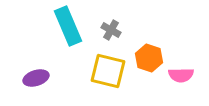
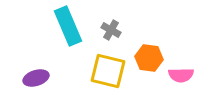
orange hexagon: rotated 12 degrees counterclockwise
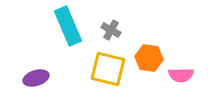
yellow square: moved 2 px up
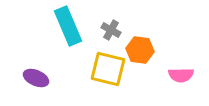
orange hexagon: moved 9 px left, 8 px up
purple ellipse: rotated 40 degrees clockwise
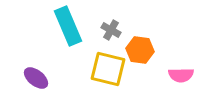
purple ellipse: rotated 15 degrees clockwise
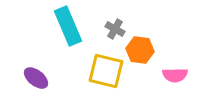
gray cross: moved 4 px right, 1 px up
yellow square: moved 2 px left, 2 px down
pink semicircle: moved 6 px left
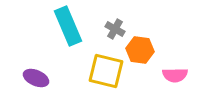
purple ellipse: rotated 15 degrees counterclockwise
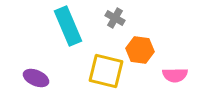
gray cross: moved 11 px up
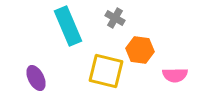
purple ellipse: rotated 40 degrees clockwise
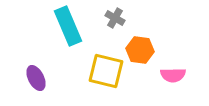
pink semicircle: moved 2 px left
